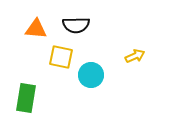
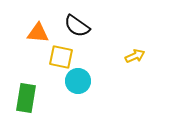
black semicircle: moved 1 px right, 1 px down; rotated 36 degrees clockwise
orange triangle: moved 2 px right, 4 px down
cyan circle: moved 13 px left, 6 px down
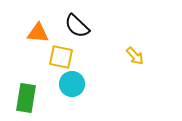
black semicircle: rotated 8 degrees clockwise
yellow arrow: rotated 72 degrees clockwise
cyan circle: moved 6 px left, 3 px down
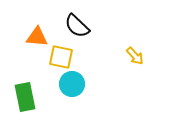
orange triangle: moved 1 px left, 4 px down
green rectangle: moved 1 px left, 1 px up; rotated 20 degrees counterclockwise
